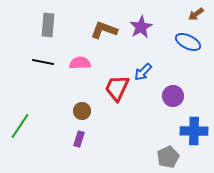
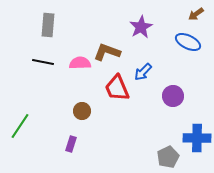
brown L-shape: moved 3 px right, 22 px down
red trapezoid: rotated 48 degrees counterclockwise
blue cross: moved 3 px right, 7 px down
purple rectangle: moved 8 px left, 5 px down
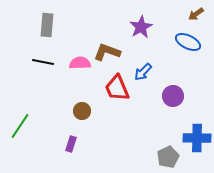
gray rectangle: moved 1 px left
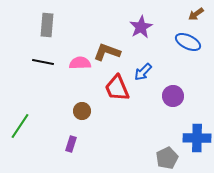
gray pentagon: moved 1 px left, 1 px down
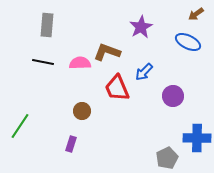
blue arrow: moved 1 px right
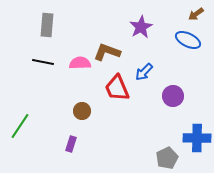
blue ellipse: moved 2 px up
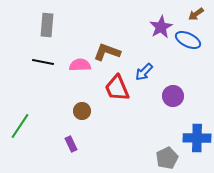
purple star: moved 20 px right
pink semicircle: moved 2 px down
purple rectangle: rotated 42 degrees counterclockwise
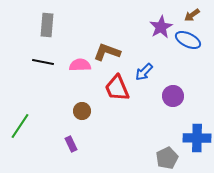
brown arrow: moved 4 px left, 1 px down
